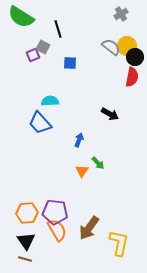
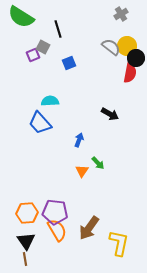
black circle: moved 1 px right, 1 px down
blue square: moved 1 px left; rotated 24 degrees counterclockwise
red semicircle: moved 2 px left, 4 px up
brown line: rotated 64 degrees clockwise
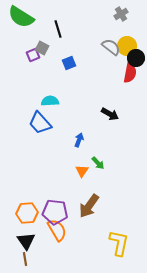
gray square: moved 1 px left, 1 px down
brown arrow: moved 22 px up
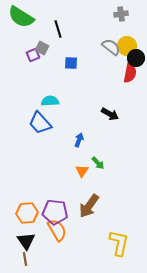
gray cross: rotated 24 degrees clockwise
blue square: moved 2 px right; rotated 24 degrees clockwise
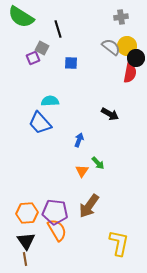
gray cross: moved 3 px down
purple square: moved 3 px down
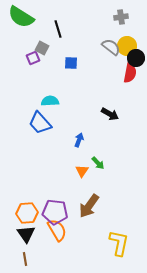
black triangle: moved 7 px up
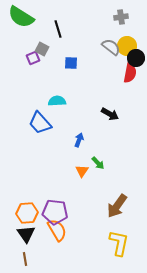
gray square: moved 1 px down
cyan semicircle: moved 7 px right
brown arrow: moved 28 px right
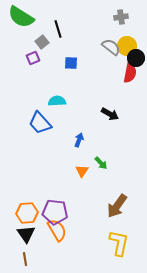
gray square: moved 7 px up; rotated 24 degrees clockwise
green arrow: moved 3 px right
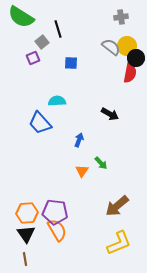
brown arrow: rotated 15 degrees clockwise
yellow L-shape: rotated 56 degrees clockwise
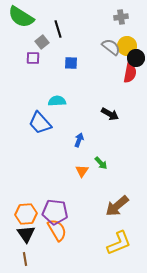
purple square: rotated 24 degrees clockwise
orange hexagon: moved 1 px left, 1 px down
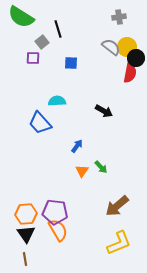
gray cross: moved 2 px left
yellow circle: moved 1 px down
black arrow: moved 6 px left, 3 px up
blue arrow: moved 2 px left, 6 px down; rotated 16 degrees clockwise
green arrow: moved 4 px down
orange semicircle: moved 1 px right
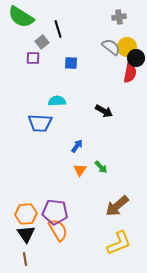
blue trapezoid: rotated 45 degrees counterclockwise
orange triangle: moved 2 px left, 1 px up
